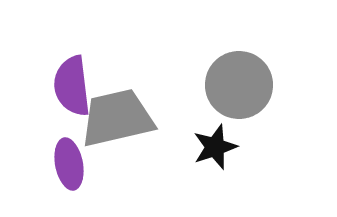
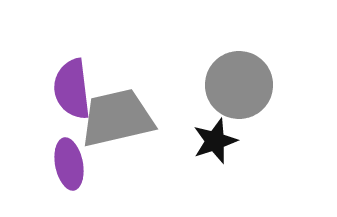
purple semicircle: moved 3 px down
black star: moved 6 px up
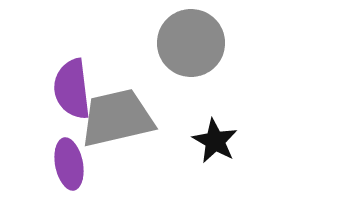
gray circle: moved 48 px left, 42 px up
black star: rotated 24 degrees counterclockwise
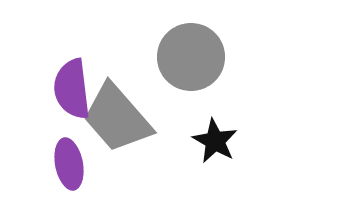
gray circle: moved 14 px down
gray trapezoid: rotated 118 degrees counterclockwise
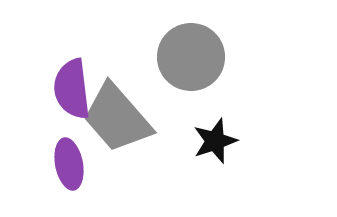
black star: rotated 24 degrees clockwise
